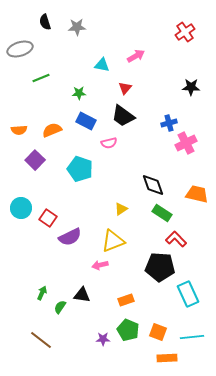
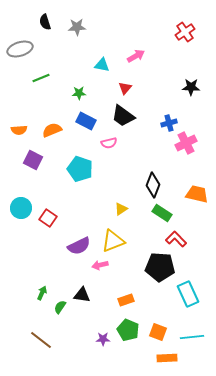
purple square at (35, 160): moved 2 px left; rotated 18 degrees counterclockwise
black diamond at (153, 185): rotated 40 degrees clockwise
purple semicircle at (70, 237): moved 9 px right, 9 px down
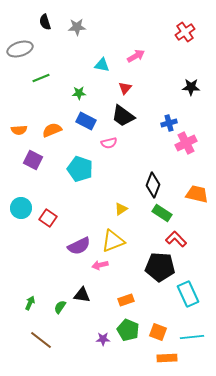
green arrow at (42, 293): moved 12 px left, 10 px down
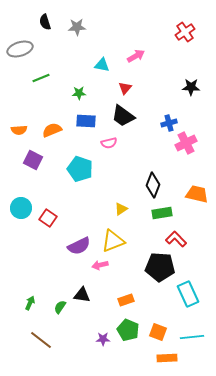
blue rectangle at (86, 121): rotated 24 degrees counterclockwise
green rectangle at (162, 213): rotated 42 degrees counterclockwise
